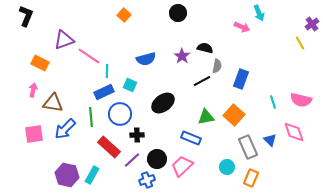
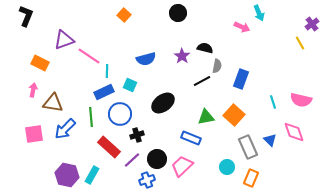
black cross at (137, 135): rotated 16 degrees counterclockwise
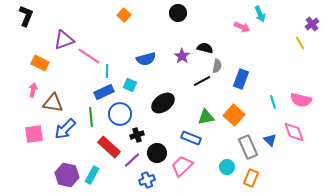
cyan arrow at (259, 13): moved 1 px right, 1 px down
black circle at (157, 159): moved 6 px up
